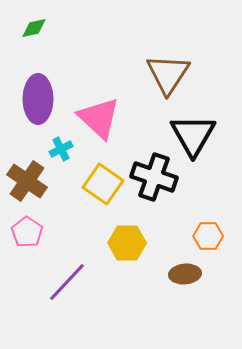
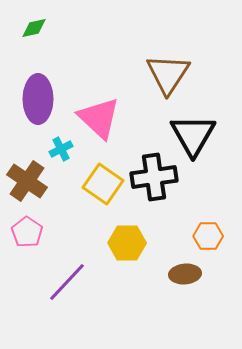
black cross: rotated 27 degrees counterclockwise
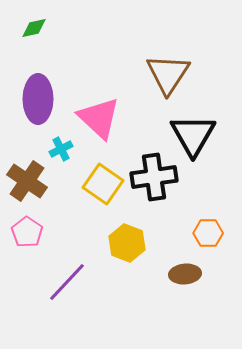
orange hexagon: moved 3 px up
yellow hexagon: rotated 21 degrees clockwise
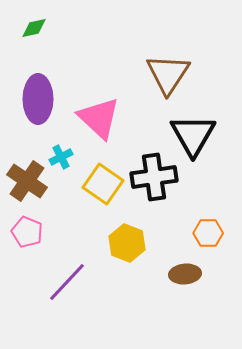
cyan cross: moved 8 px down
pink pentagon: rotated 12 degrees counterclockwise
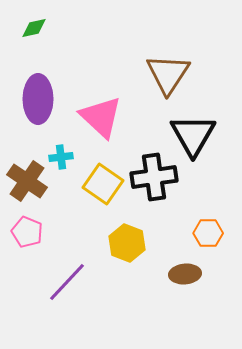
pink triangle: moved 2 px right, 1 px up
cyan cross: rotated 20 degrees clockwise
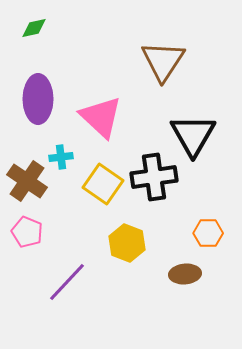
brown triangle: moved 5 px left, 13 px up
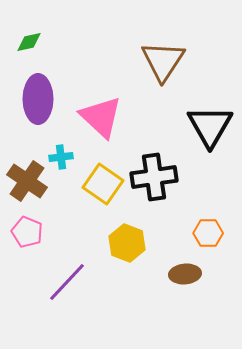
green diamond: moved 5 px left, 14 px down
black triangle: moved 17 px right, 9 px up
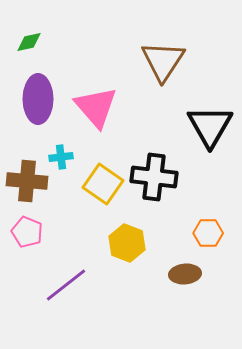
pink triangle: moved 5 px left, 10 px up; rotated 6 degrees clockwise
black cross: rotated 15 degrees clockwise
brown cross: rotated 30 degrees counterclockwise
purple line: moved 1 px left, 3 px down; rotated 9 degrees clockwise
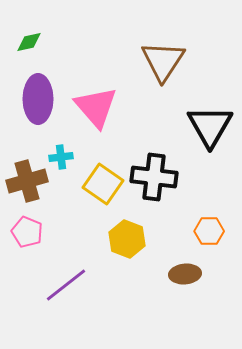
brown cross: rotated 21 degrees counterclockwise
orange hexagon: moved 1 px right, 2 px up
yellow hexagon: moved 4 px up
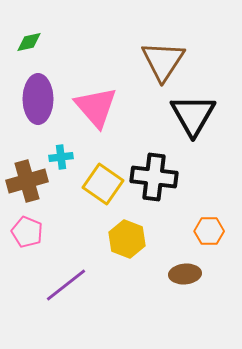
black triangle: moved 17 px left, 11 px up
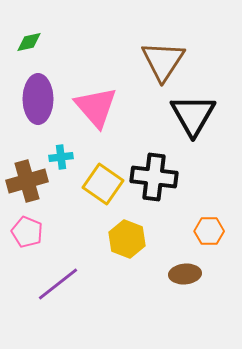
purple line: moved 8 px left, 1 px up
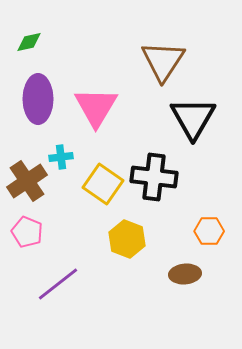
pink triangle: rotated 12 degrees clockwise
black triangle: moved 3 px down
brown cross: rotated 18 degrees counterclockwise
